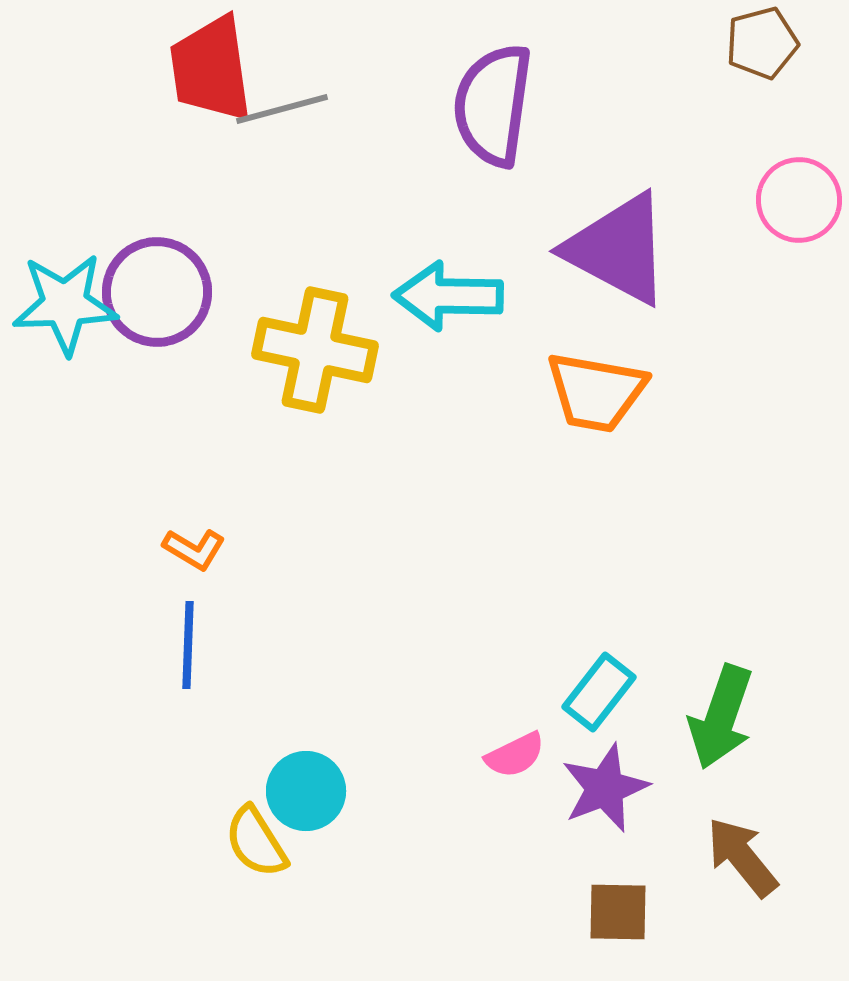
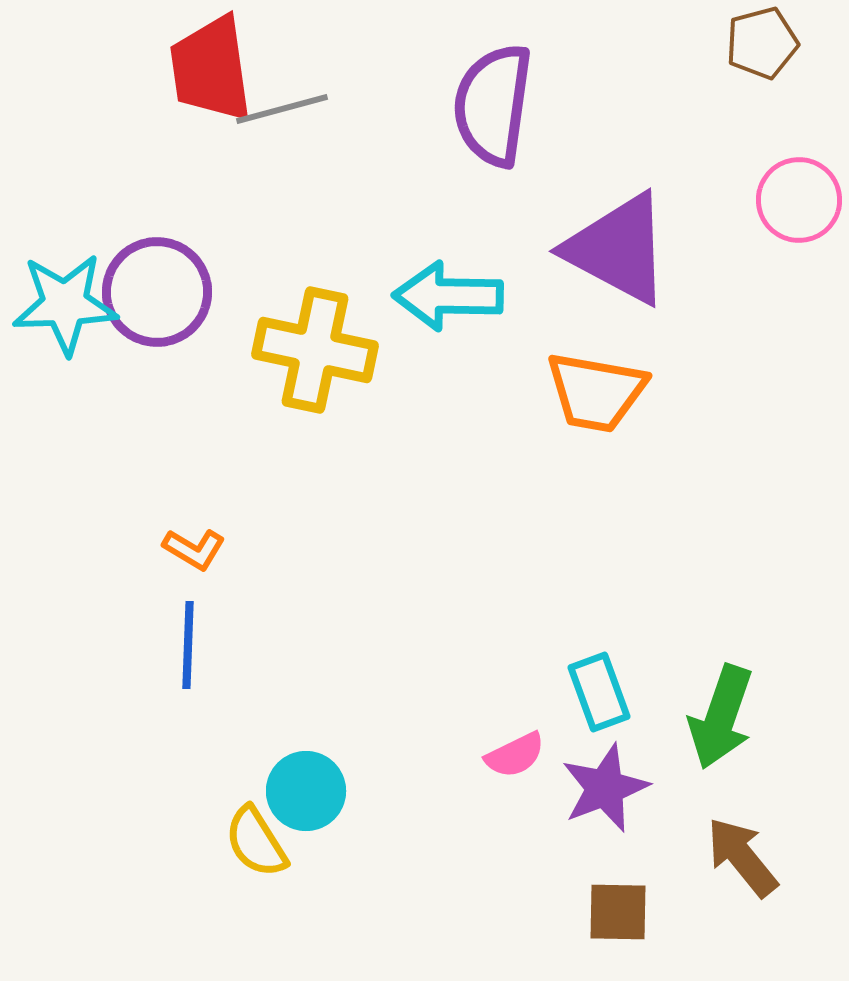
cyan rectangle: rotated 58 degrees counterclockwise
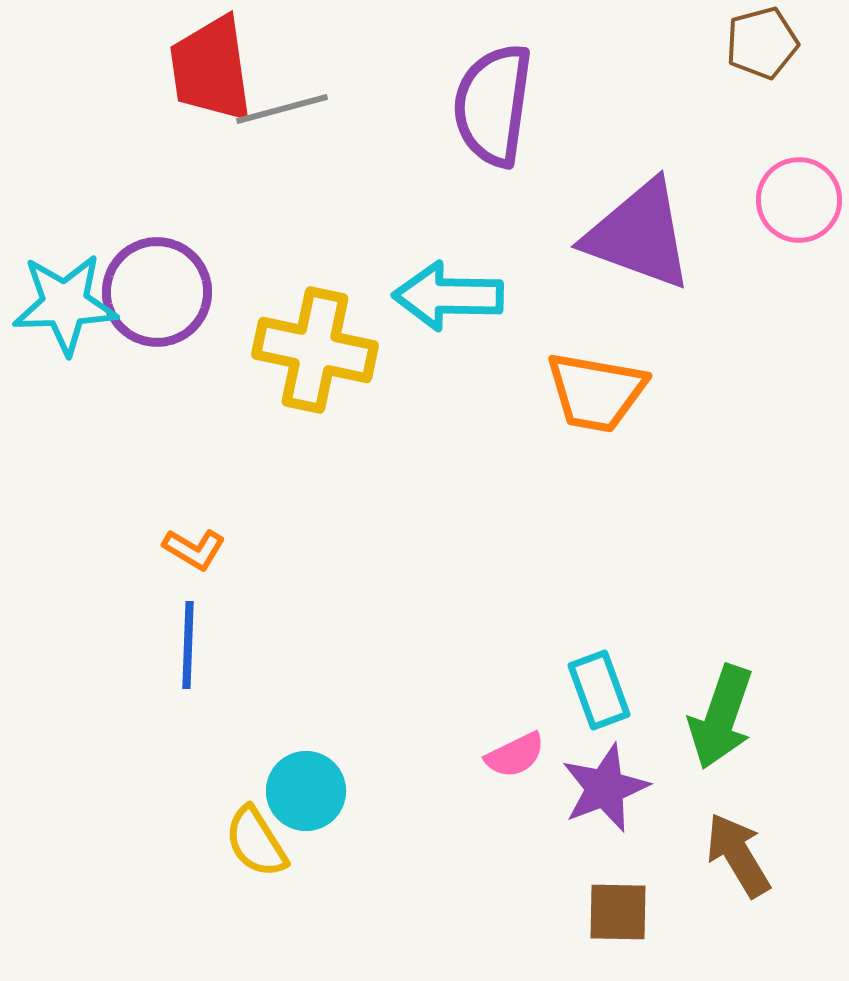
purple triangle: moved 21 px right, 14 px up; rotated 8 degrees counterclockwise
cyan rectangle: moved 2 px up
brown arrow: moved 4 px left, 2 px up; rotated 8 degrees clockwise
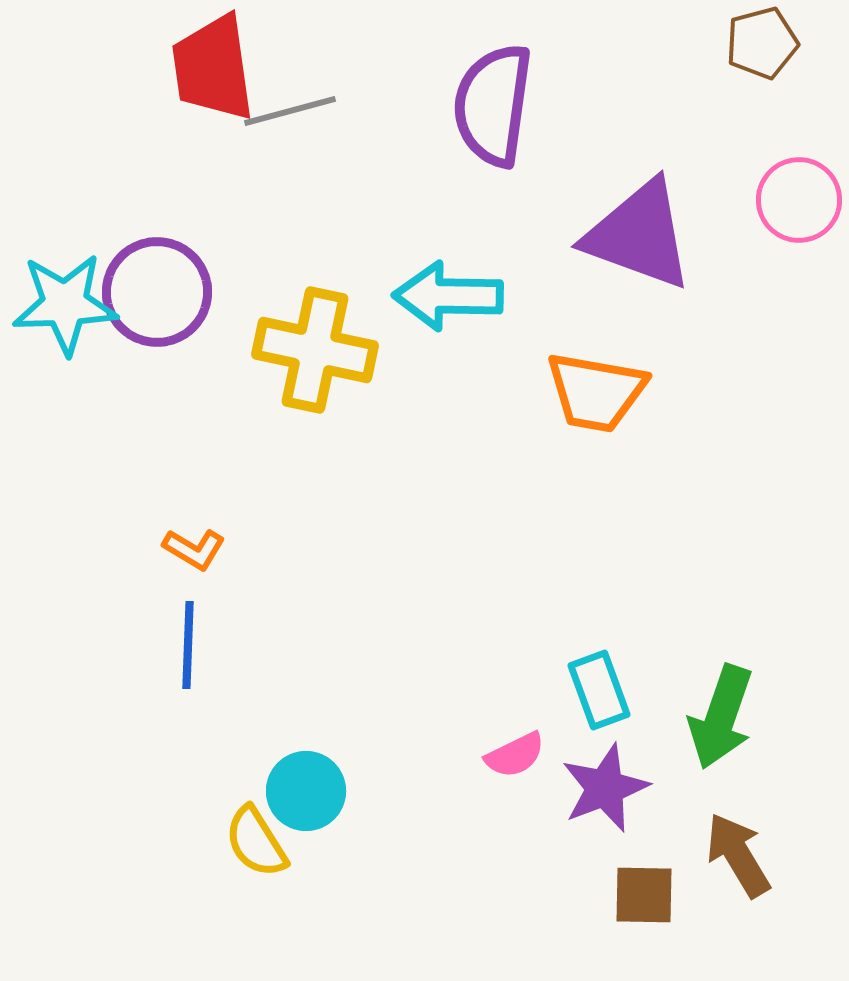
red trapezoid: moved 2 px right, 1 px up
gray line: moved 8 px right, 2 px down
brown square: moved 26 px right, 17 px up
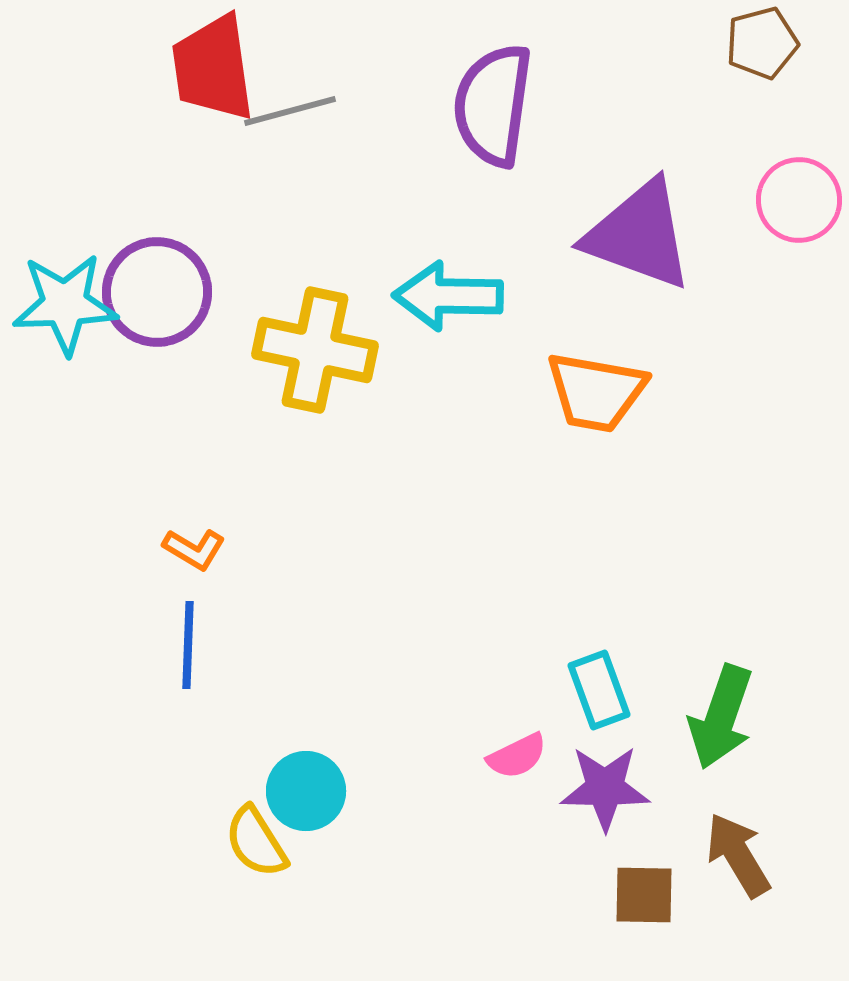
pink semicircle: moved 2 px right, 1 px down
purple star: rotated 22 degrees clockwise
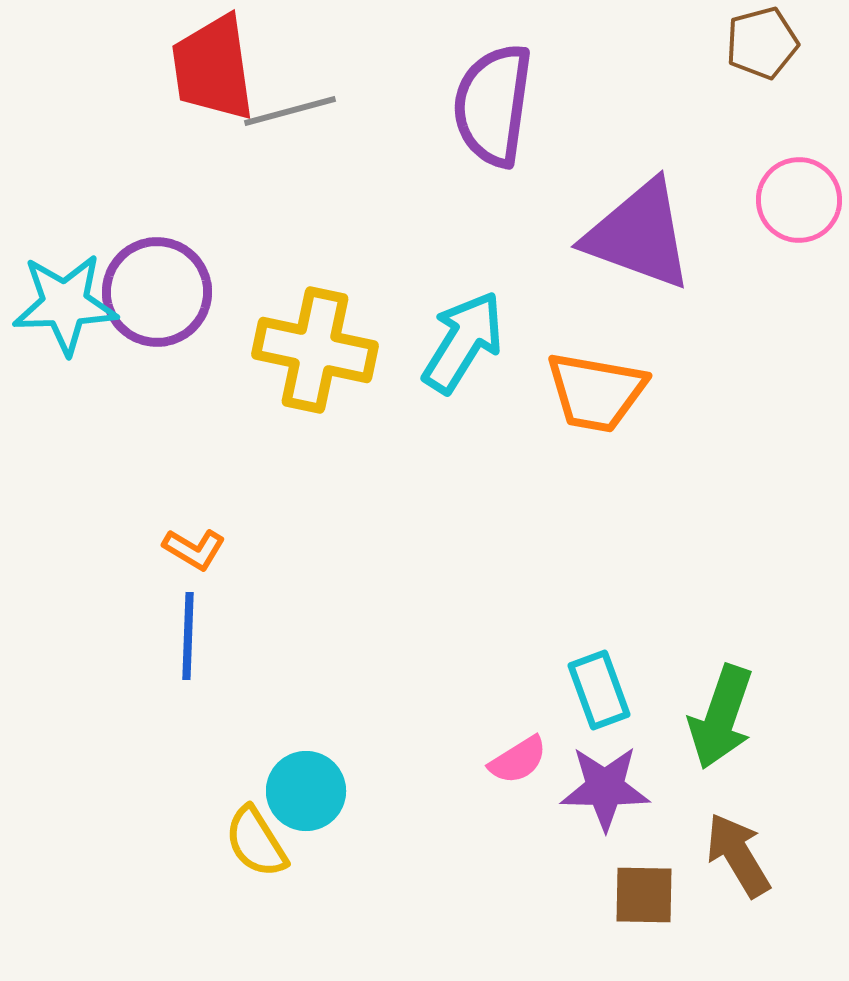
cyan arrow: moved 15 px right, 46 px down; rotated 121 degrees clockwise
blue line: moved 9 px up
pink semicircle: moved 1 px right, 4 px down; rotated 6 degrees counterclockwise
